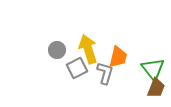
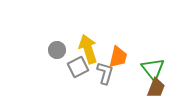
gray square: moved 1 px right, 1 px up
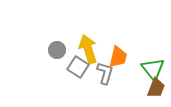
gray square: rotated 30 degrees counterclockwise
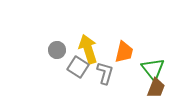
orange trapezoid: moved 6 px right, 5 px up
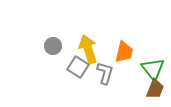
gray circle: moved 4 px left, 4 px up
brown trapezoid: moved 1 px left, 1 px down
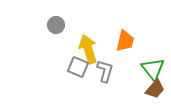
gray circle: moved 3 px right, 21 px up
orange trapezoid: moved 1 px right, 11 px up
gray square: rotated 10 degrees counterclockwise
gray L-shape: moved 2 px up
brown trapezoid: rotated 20 degrees clockwise
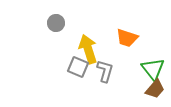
gray circle: moved 2 px up
orange trapezoid: moved 2 px right, 3 px up; rotated 95 degrees clockwise
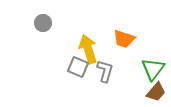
gray circle: moved 13 px left
orange trapezoid: moved 3 px left, 1 px down
green triangle: rotated 15 degrees clockwise
brown trapezoid: moved 1 px right, 3 px down
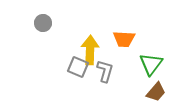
orange trapezoid: rotated 15 degrees counterclockwise
yellow arrow: moved 2 px right, 1 px down; rotated 20 degrees clockwise
green triangle: moved 2 px left, 5 px up
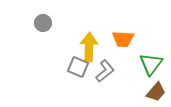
orange trapezoid: moved 1 px left
yellow arrow: moved 1 px left, 3 px up
gray L-shape: rotated 35 degrees clockwise
